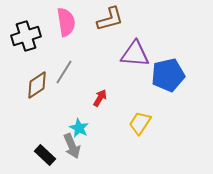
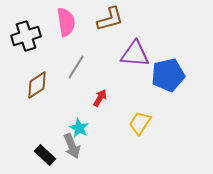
gray line: moved 12 px right, 5 px up
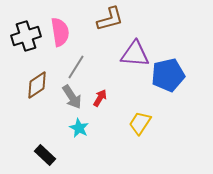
pink semicircle: moved 6 px left, 10 px down
gray arrow: moved 49 px up; rotated 10 degrees counterclockwise
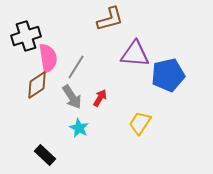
pink semicircle: moved 12 px left, 26 px down
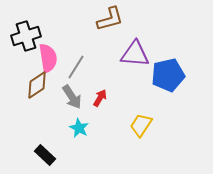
yellow trapezoid: moved 1 px right, 2 px down
